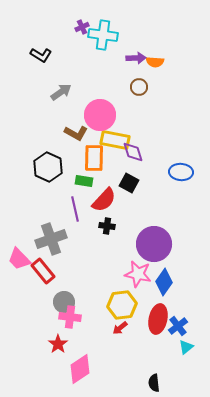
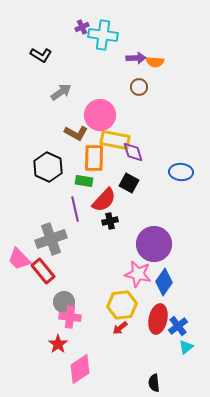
black cross: moved 3 px right, 5 px up; rotated 21 degrees counterclockwise
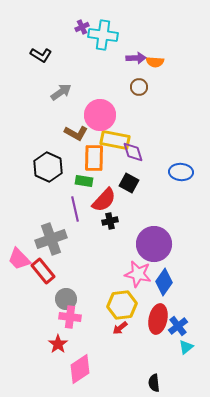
gray circle: moved 2 px right, 3 px up
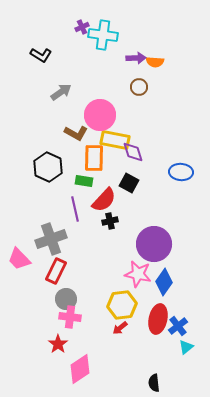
red rectangle: moved 13 px right; rotated 65 degrees clockwise
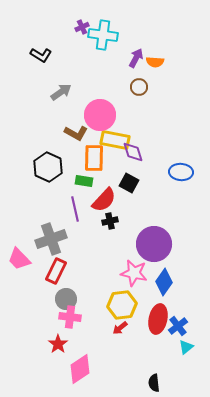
purple arrow: rotated 60 degrees counterclockwise
pink star: moved 4 px left, 1 px up
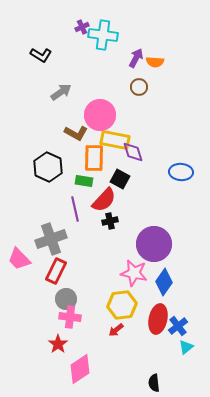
black square: moved 9 px left, 4 px up
red arrow: moved 4 px left, 2 px down
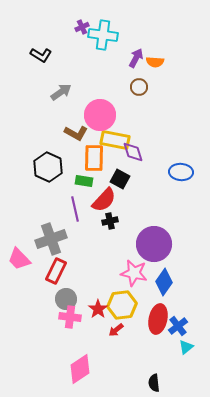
red star: moved 40 px right, 35 px up
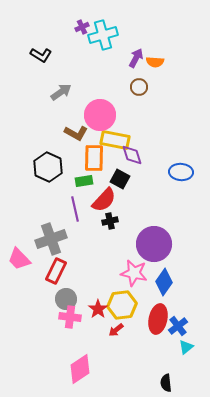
cyan cross: rotated 24 degrees counterclockwise
purple diamond: moved 1 px left, 3 px down
green rectangle: rotated 18 degrees counterclockwise
black semicircle: moved 12 px right
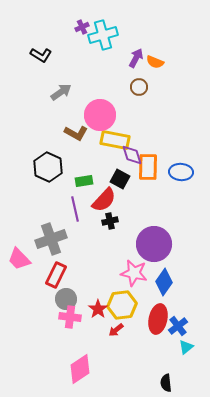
orange semicircle: rotated 18 degrees clockwise
orange rectangle: moved 54 px right, 9 px down
red rectangle: moved 4 px down
